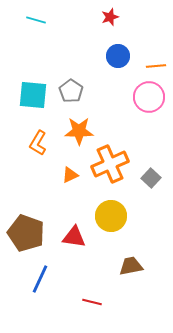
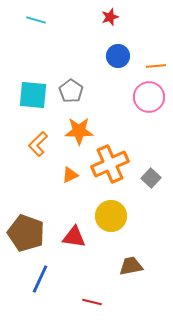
orange L-shape: moved 1 px down; rotated 15 degrees clockwise
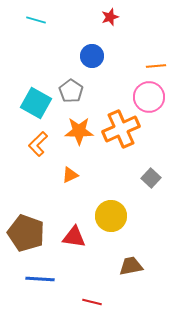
blue circle: moved 26 px left
cyan square: moved 3 px right, 8 px down; rotated 24 degrees clockwise
orange cross: moved 11 px right, 35 px up
blue line: rotated 68 degrees clockwise
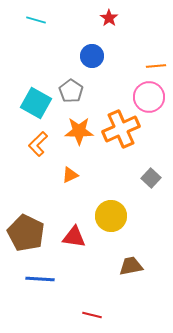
red star: moved 1 px left, 1 px down; rotated 18 degrees counterclockwise
brown pentagon: rotated 6 degrees clockwise
red line: moved 13 px down
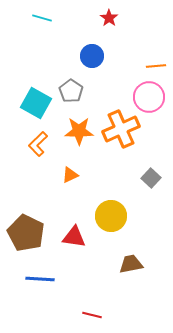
cyan line: moved 6 px right, 2 px up
brown trapezoid: moved 2 px up
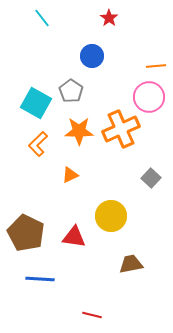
cyan line: rotated 36 degrees clockwise
